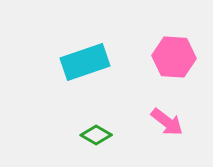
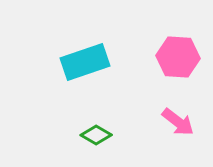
pink hexagon: moved 4 px right
pink arrow: moved 11 px right
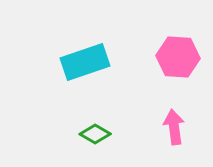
pink arrow: moved 4 px left, 5 px down; rotated 136 degrees counterclockwise
green diamond: moved 1 px left, 1 px up
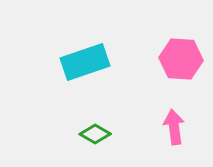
pink hexagon: moved 3 px right, 2 px down
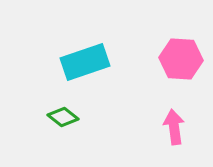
green diamond: moved 32 px left, 17 px up; rotated 8 degrees clockwise
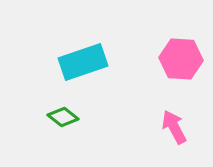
cyan rectangle: moved 2 px left
pink arrow: rotated 20 degrees counterclockwise
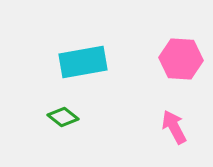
cyan rectangle: rotated 9 degrees clockwise
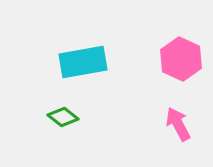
pink hexagon: rotated 21 degrees clockwise
pink arrow: moved 4 px right, 3 px up
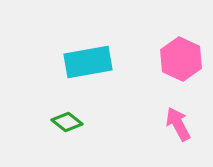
cyan rectangle: moved 5 px right
green diamond: moved 4 px right, 5 px down
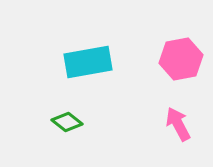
pink hexagon: rotated 24 degrees clockwise
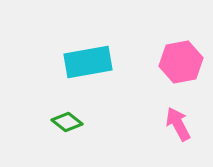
pink hexagon: moved 3 px down
